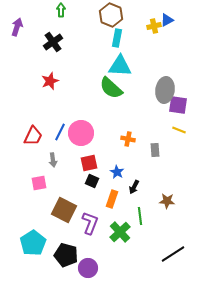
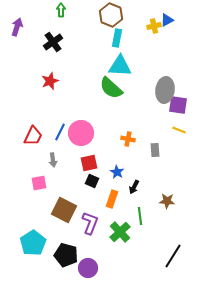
black line: moved 2 px down; rotated 25 degrees counterclockwise
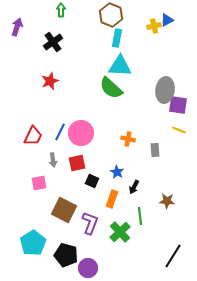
red square: moved 12 px left
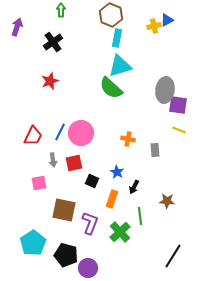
cyan triangle: rotated 20 degrees counterclockwise
red square: moved 3 px left
brown square: rotated 15 degrees counterclockwise
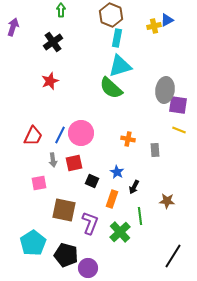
purple arrow: moved 4 px left
blue line: moved 3 px down
